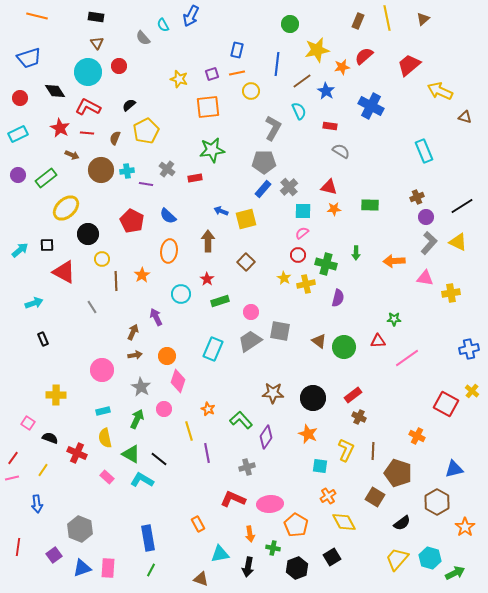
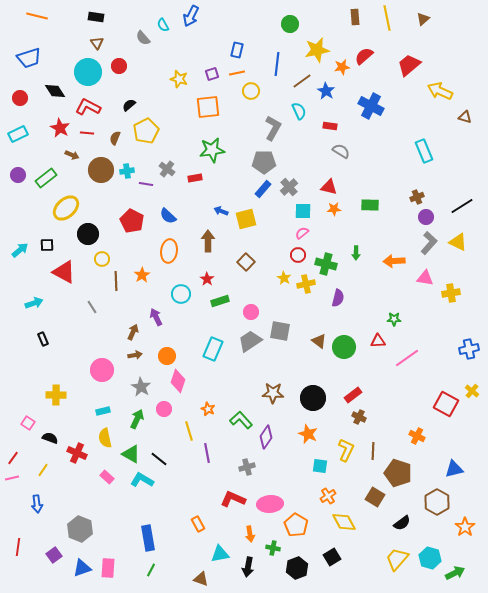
brown rectangle at (358, 21): moved 3 px left, 4 px up; rotated 28 degrees counterclockwise
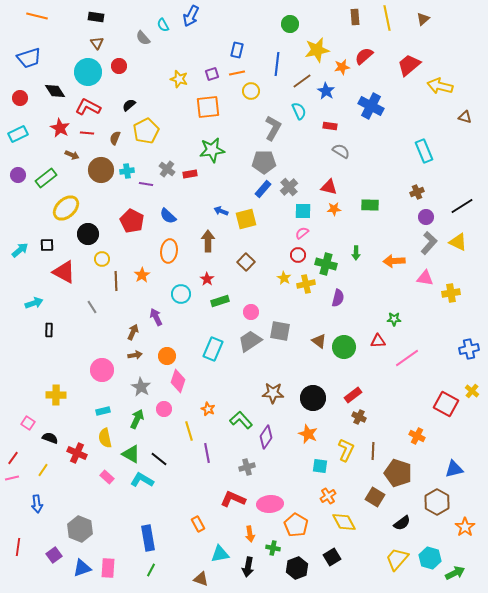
yellow arrow at (440, 91): moved 5 px up; rotated 10 degrees counterclockwise
red rectangle at (195, 178): moved 5 px left, 4 px up
brown cross at (417, 197): moved 5 px up
black rectangle at (43, 339): moved 6 px right, 9 px up; rotated 24 degrees clockwise
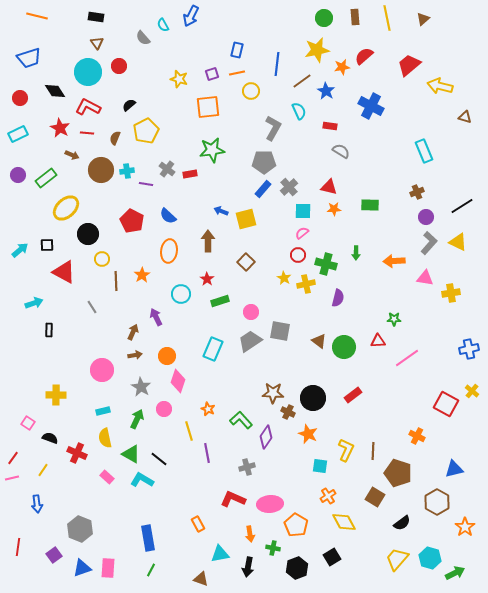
green circle at (290, 24): moved 34 px right, 6 px up
brown cross at (359, 417): moved 71 px left, 5 px up
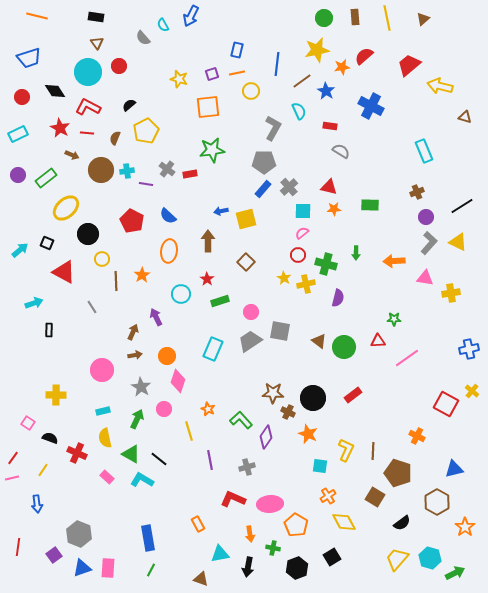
red circle at (20, 98): moved 2 px right, 1 px up
blue arrow at (221, 211): rotated 32 degrees counterclockwise
black square at (47, 245): moved 2 px up; rotated 24 degrees clockwise
purple line at (207, 453): moved 3 px right, 7 px down
gray hexagon at (80, 529): moved 1 px left, 5 px down
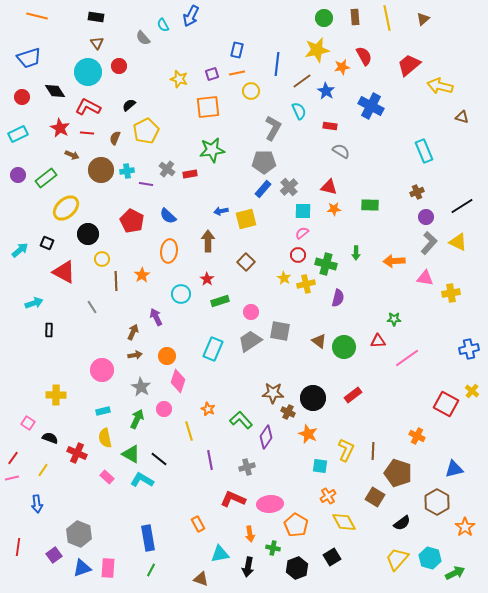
red semicircle at (364, 56): rotated 102 degrees clockwise
brown triangle at (465, 117): moved 3 px left
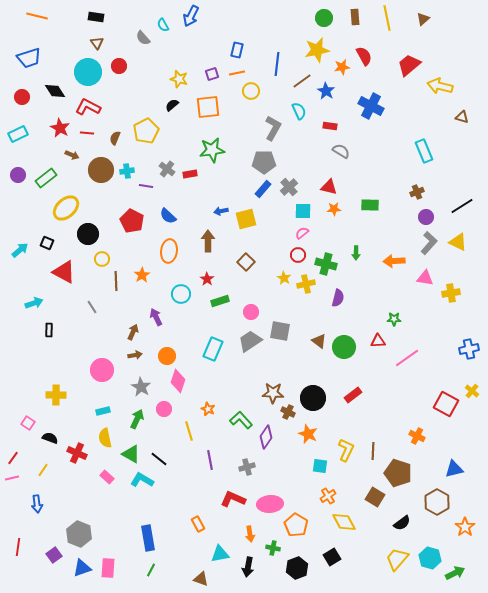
black semicircle at (129, 105): moved 43 px right
purple line at (146, 184): moved 2 px down
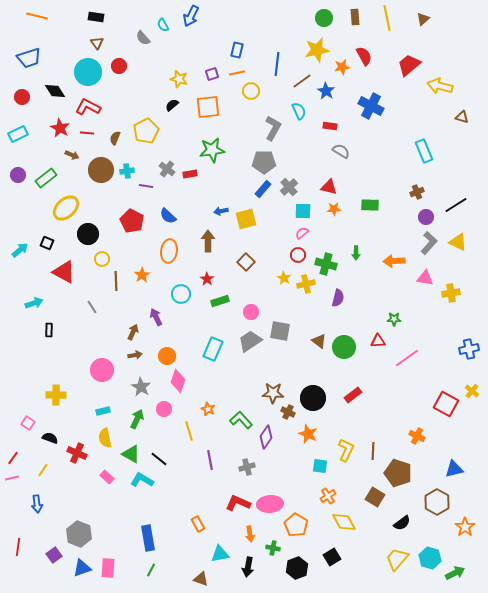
black line at (462, 206): moved 6 px left, 1 px up
red L-shape at (233, 499): moved 5 px right, 4 px down
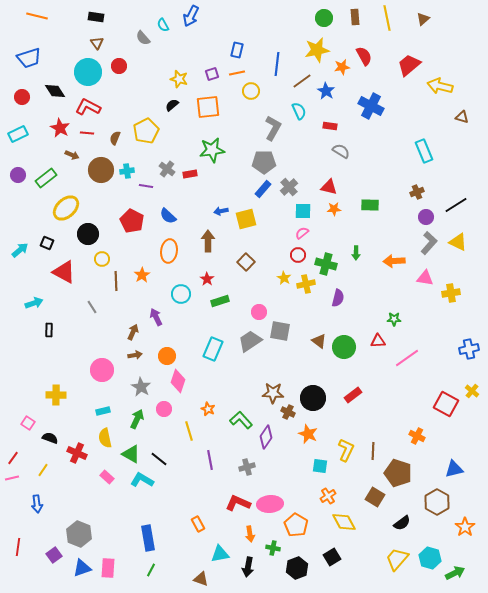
pink circle at (251, 312): moved 8 px right
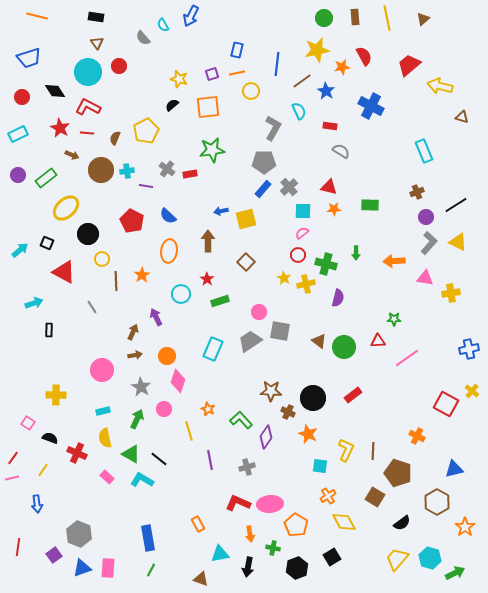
brown star at (273, 393): moved 2 px left, 2 px up
